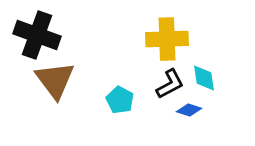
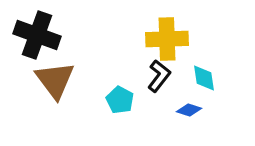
black L-shape: moved 11 px left, 8 px up; rotated 24 degrees counterclockwise
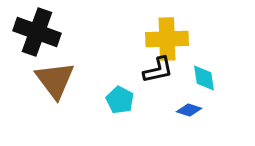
black cross: moved 3 px up
black L-shape: moved 1 px left, 6 px up; rotated 40 degrees clockwise
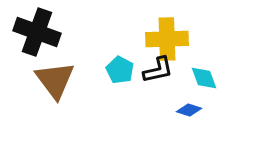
cyan diamond: rotated 12 degrees counterclockwise
cyan pentagon: moved 30 px up
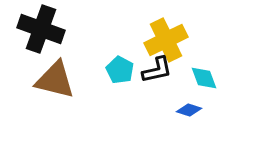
black cross: moved 4 px right, 3 px up
yellow cross: moved 1 px left, 1 px down; rotated 24 degrees counterclockwise
black L-shape: moved 1 px left
brown triangle: rotated 39 degrees counterclockwise
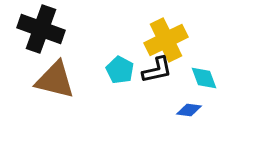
blue diamond: rotated 10 degrees counterclockwise
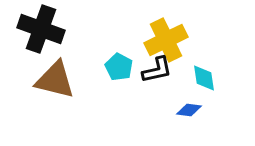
cyan pentagon: moved 1 px left, 3 px up
cyan diamond: rotated 12 degrees clockwise
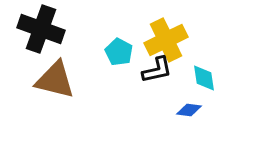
cyan pentagon: moved 15 px up
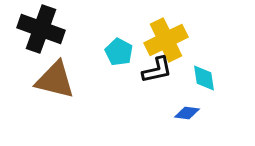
blue diamond: moved 2 px left, 3 px down
